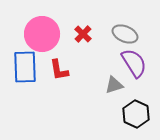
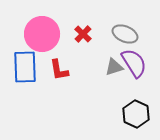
gray triangle: moved 18 px up
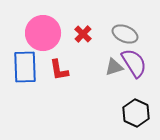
pink circle: moved 1 px right, 1 px up
black hexagon: moved 1 px up
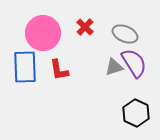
red cross: moved 2 px right, 7 px up
